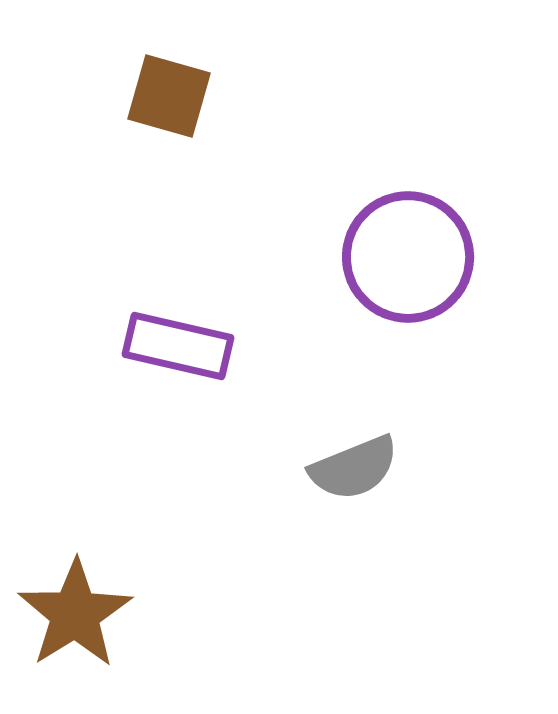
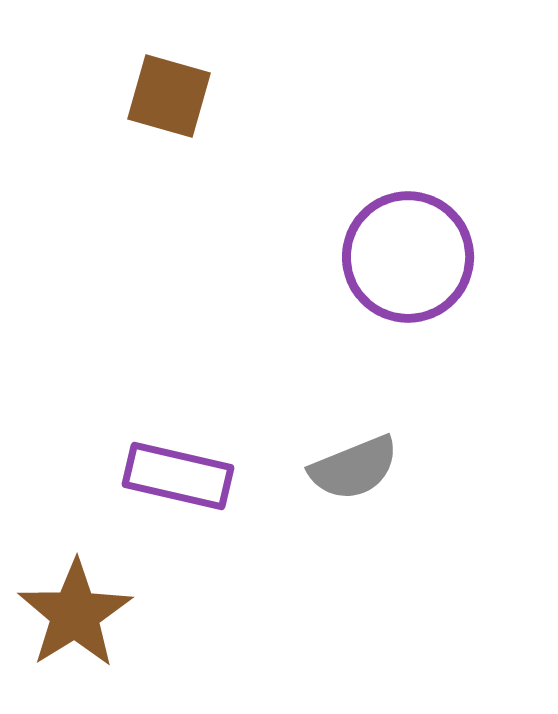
purple rectangle: moved 130 px down
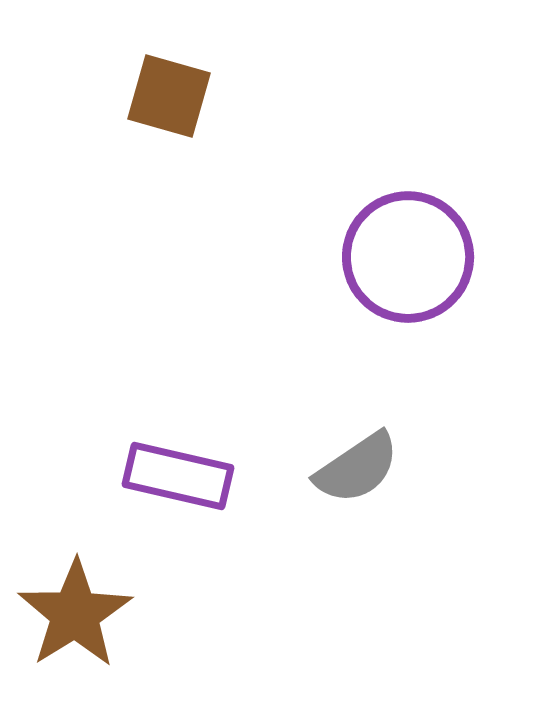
gray semicircle: moved 3 px right; rotated 12 degrees counterclockwise
